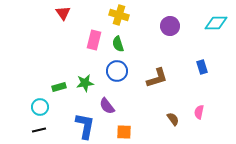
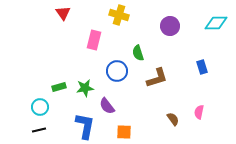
green semicircle: moved 20 px right, 9 px down
green star: moved 5 px down
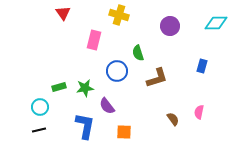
blue rectangle: moved 1 px up; rotated 32 degrees clockwise
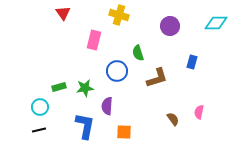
blue rectangle: moved 10 px left, 4 px up
purple semicircle: rotated 42 degrees clockwise
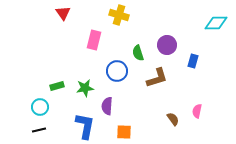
purple circle: moved 3 px left, 19 px down
blue rectangle: moved 1 px right, 1 px up
green rectangle: moved 2 px left, 1 px up
pink semicircle: moved 2 px left, 1 px up
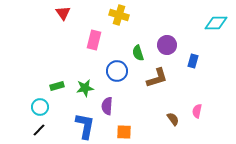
black line: rotated 32 degrees counterclockwise
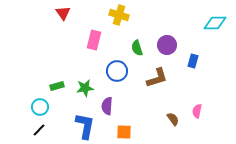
cyan diamond: moved 1 px left
green semicircle: moved 1 px left, 5 px up
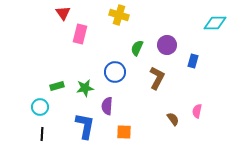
pink rectangle: moved 14 px left, 6 px up
green semicircle: rotated 42 degrees clockwise
blue circle: moved 2 px left, 1 px down
brown L-shape: rotated 45 degrees counterclockwise
black line: moved 3 px right, 4 px down; rotated 40 degrees counterclockwise
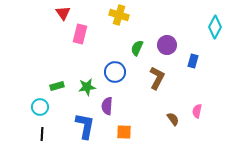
cyan diamond: moved 4 px down; rotated 60 degrees counterclockwise
green star: moved 2 px right, 1 px up
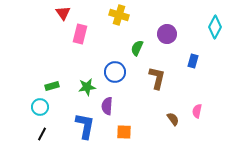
purple circle: moved 11 px up
brown L-shape: rotated 15 degrees counterclockwise
green rectangle: moved 5 px left
black line: rotated 24 degrees clockwise
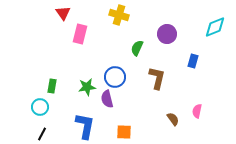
cyan diamond: rotated 40 degrees clockwise
blue circle: moved 5 px down
green rectangle: rotated 64 degrees counterclockwise
purple semicircle: moved 7 px up; rotated 18 degrees counterclockwise
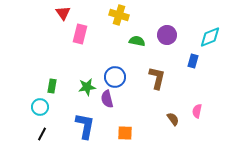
cyan diamond: moved 5 px left, 10 px down
purple circle: moved 1 px down
green semicircle: moved 7 px up; rotated 77 degrees clockwise
orange square: moved 1 px right, 1 px down
